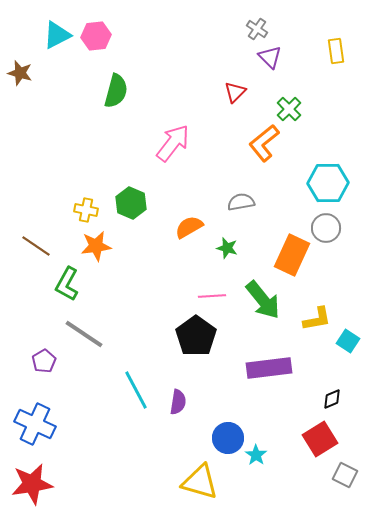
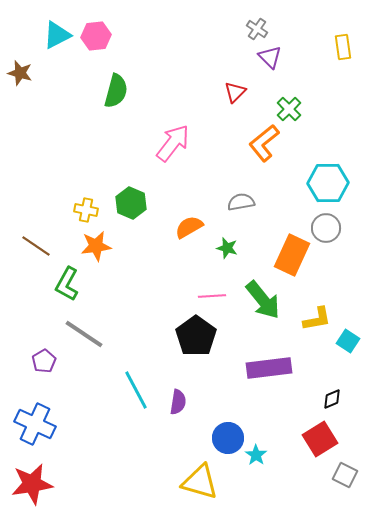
yellow rectangle: moved 7 px right, 4 px up
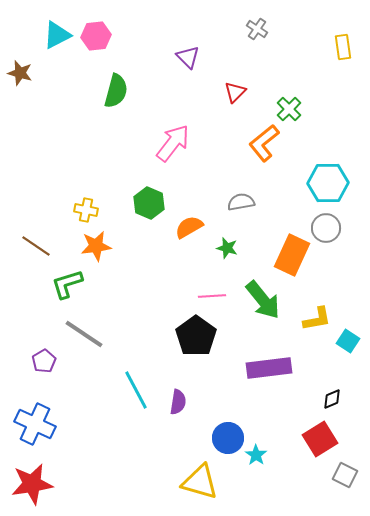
purple triangle: moved 82 px left
green hexagon: moved 18 px right
green L-shape: rotated 44 degrees clockwise
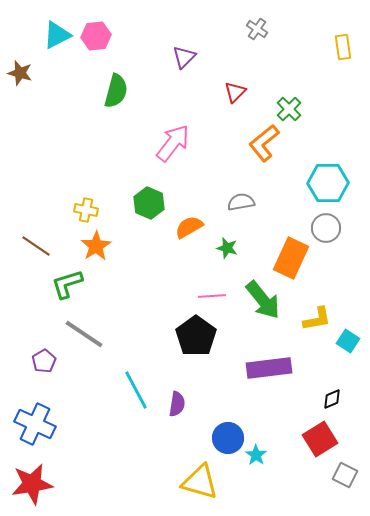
purple triangle: moved 4 px left; rotated 30 degrees clockwise
orange star: rotated 24 degrees counterclockwise
orange rectangle: moved 1 px left, 3 px down
purple semicircle: moved 1 px left, 2 px down
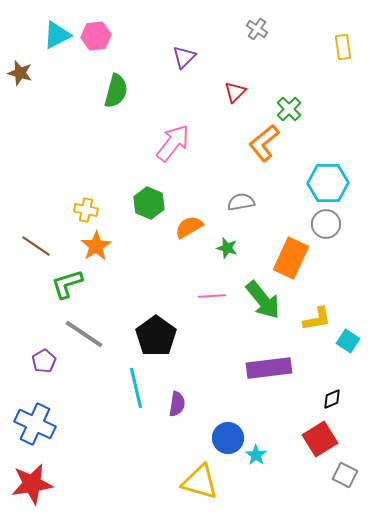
gray circle: moved 4 px up
black pentagon: moved 40 px left
cyan line: moved 2 px up; rotated 15 degrees clockwise
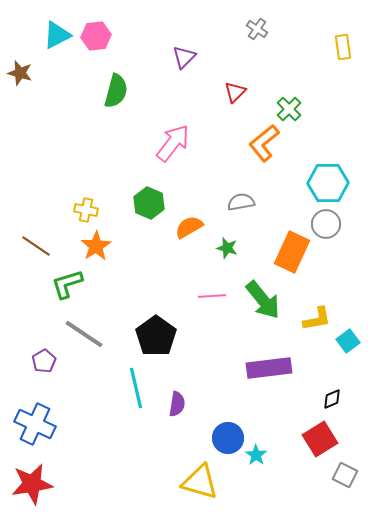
orange rectangle: moved 1 px right, 6 px up
cyan square: rotated 20 degrees clockwise
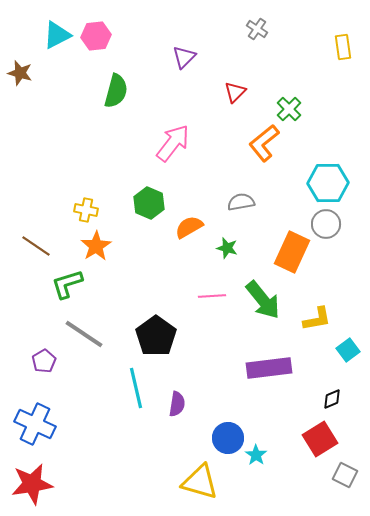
cyan square: moved 9 px down
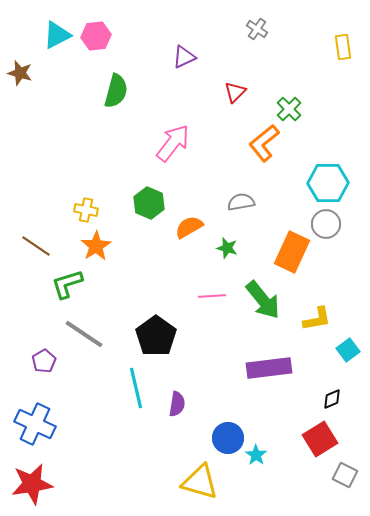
purple triangle: rotated 20 degrees clockwise
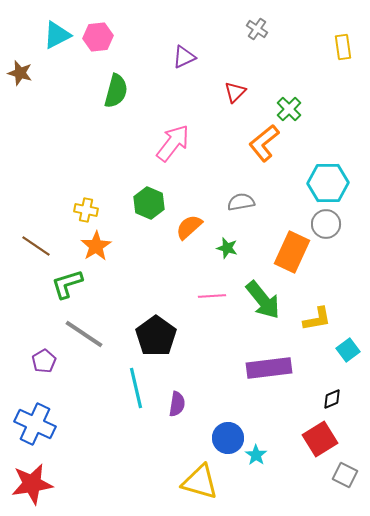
pink hexagon: moved 2 px right, 1 px down
orange semicircle: rotated 12 degrees counterclockwise
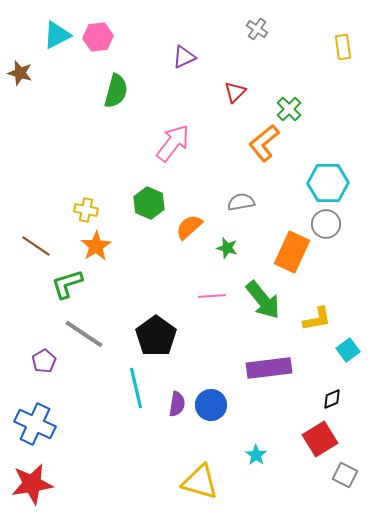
blue circle: moved 17 px left, 33 px up
